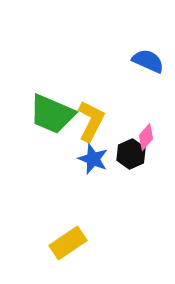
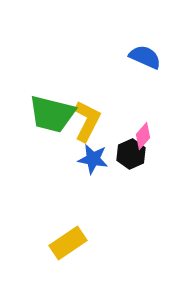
blue semicircle: moved 3 px left, 4 px up
green trapezoid: rotated 9 degrees counterclockwise
yellow L-shape: moved 4 px left
pink diamond: moved 3 px left, 1 px up
blue star: rotated 12 degrees counterclockwise
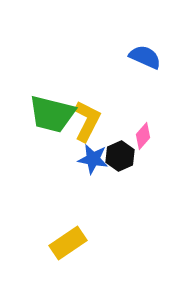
black hexagon: moved 11 px left, 2 px down
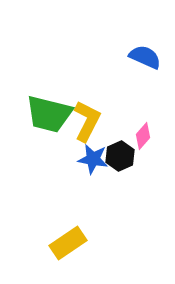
green trapezoid: moved 3 px left
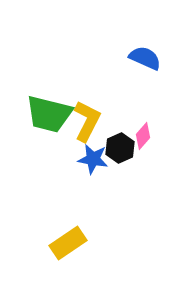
blue semicircle: moved 1 px down
black hexagon: moved 8 px up
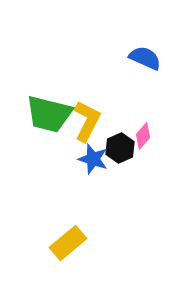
blue star: rotated 8 degrees clockwise
yellow rectangle: rotated 6 degrees counterclockwise
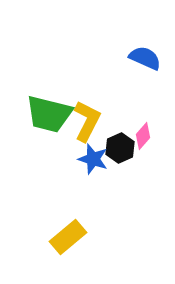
yellow rectangle: moved 6 px up
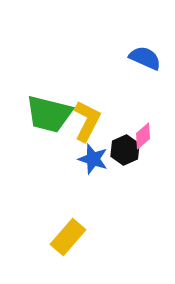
pink diamond: rotated 8 degrees clockwise
black hexagon: moved 5 px right, 2 px down
yellow rectangle: rotated 9 degrees counterclockwise
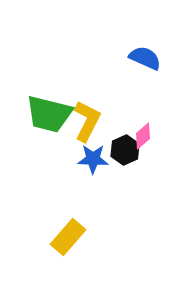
blue star: rotated 16 degrees counterclockwise
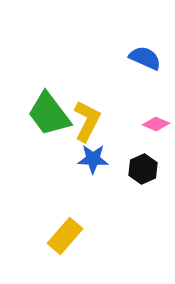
green trapezoid: rotated 39 degrees clockwise
pink diamond: moved 13 px right, 12 px up; rotated 64 degrees clockwise
black hexagon: moved 18 px right, 19 px down
yellow rectangle: moved 3 px left, 1 px up
